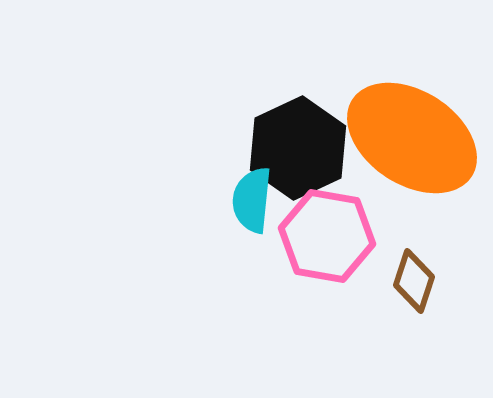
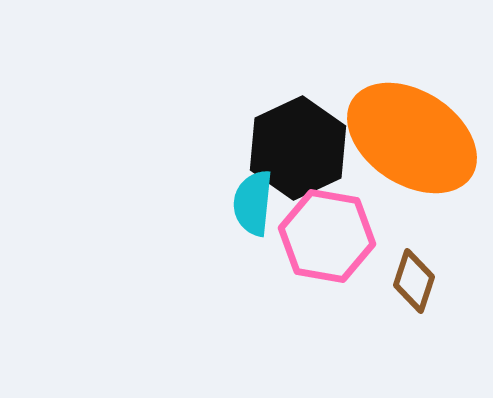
cyan semicircle: moved 1 px right, 3 px down
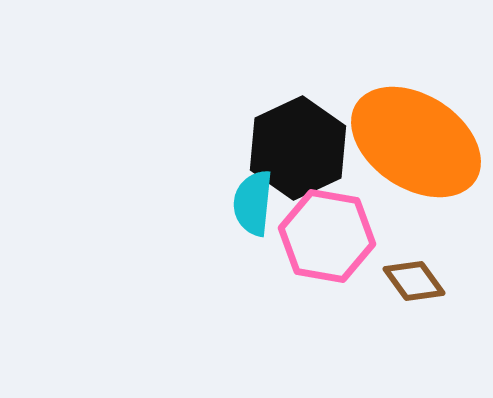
orange ellipse: moved 4 px right, 4 px down
brown diamond: rotated 54 degrees counterclockwise
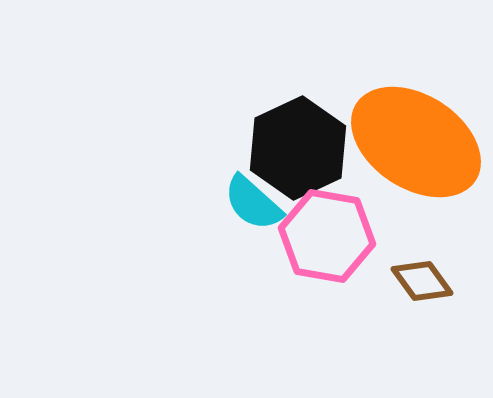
cyan semicircle: rotated 54 degrees counterclockwise
brown diamond: moved 8 px right
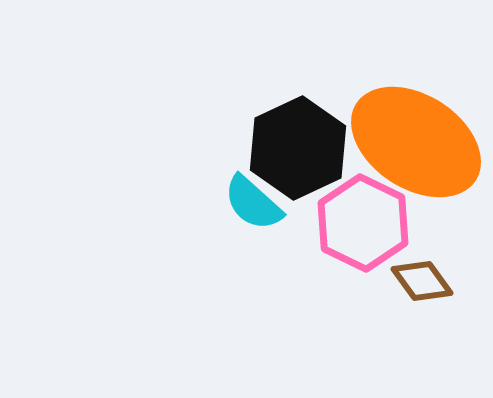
pink hexagon: moved 36 px right, 13 px up; rotated 16 degrees clockwise
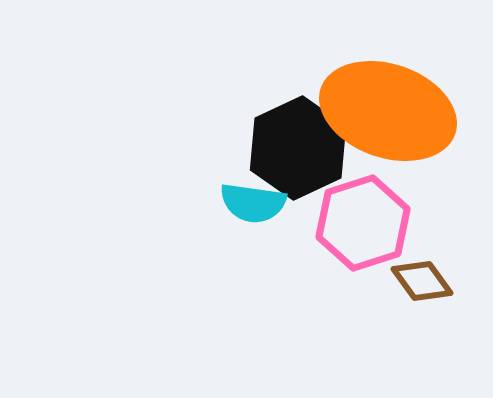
orange ellipse: moved 28 px left, 31 px up; rotated 14 degrees counterclockwise
cyan semicircle: rotated 34 degrees counterclockwise
pink hexagon: rotated 16 degrees clockwise
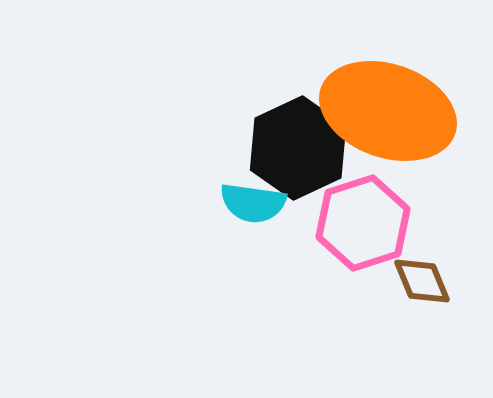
brown diamond: rotated 14 degrees clockwise
